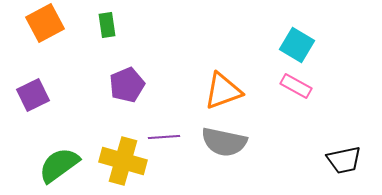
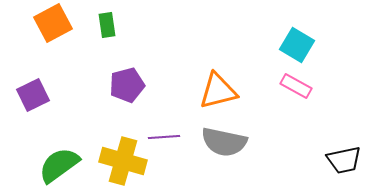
orange square: moved 8 px right
purple pentagon: rotated 8 degrees clockwise
orange triangle: moved 5 px left; rotated 6 degrees clockwise
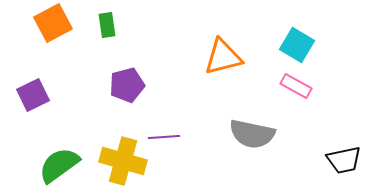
orange triangle: moved 5 px right, 34 px up
gray semicircle: moved 28 px right, 8 px up
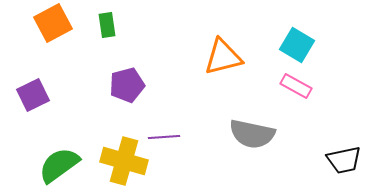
yellow cross: moved 1 px right
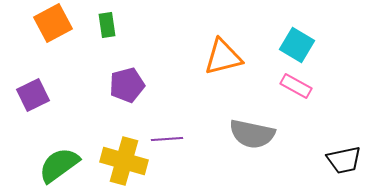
purple line: moved 3 px right, 2 px down
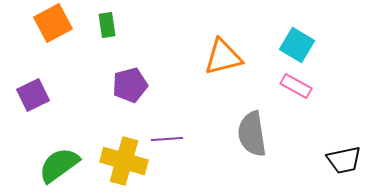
purple pentagon: moved 3 px right
gray semicircle: rotated 69 degrees clockwise
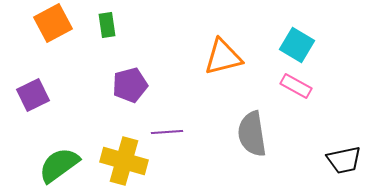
purple line: moved 7 px up
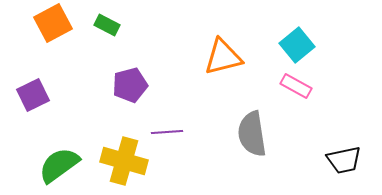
green rectangle: rotated 55 degrees counterclockwise
cyan square: rotated 20 degrees clockwise
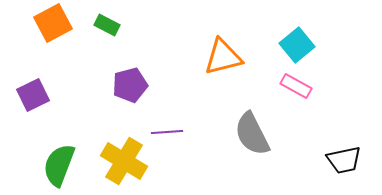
gray semicircle: rotated 18 degrees counterclockwise
yellow cross: rotated 15 degrees clockwise
green semicircle: rotated 33 degrees counterclockwise
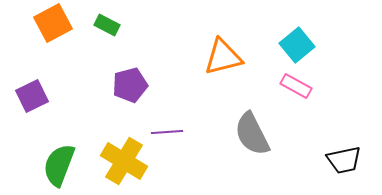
purple square: moved 1 px left, 1 px down
